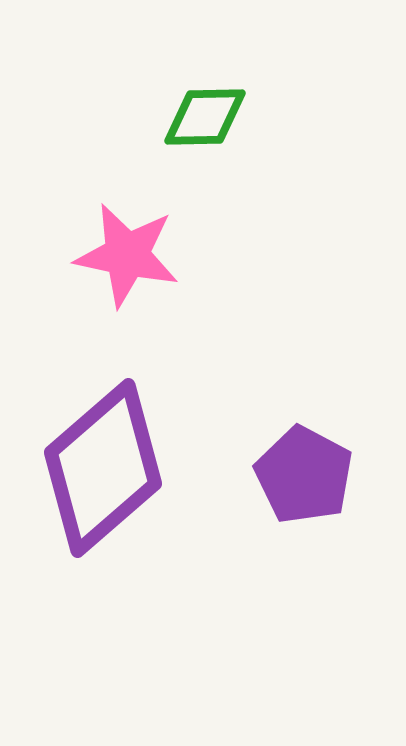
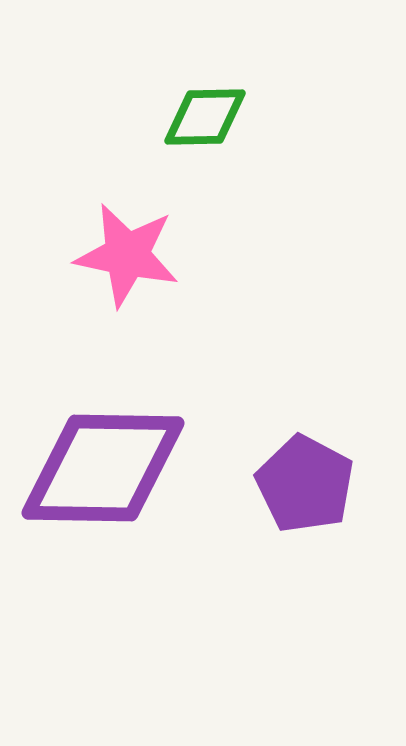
purple diamond: rotated 42 degrees clockwise
purple pentagon: moved 1 px right, 9 px down
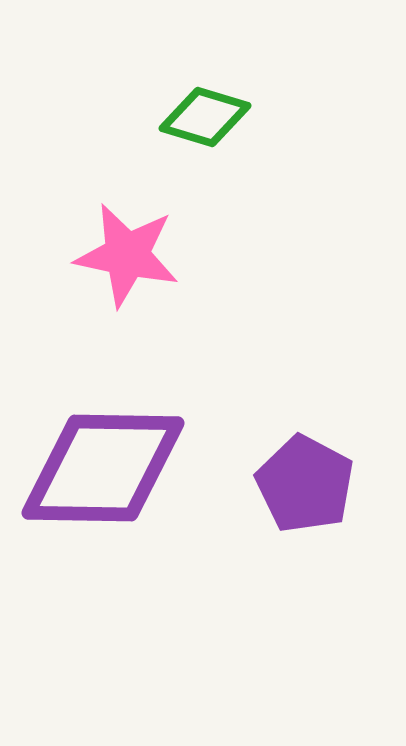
green diamond: rotated 18 degrees clockwise
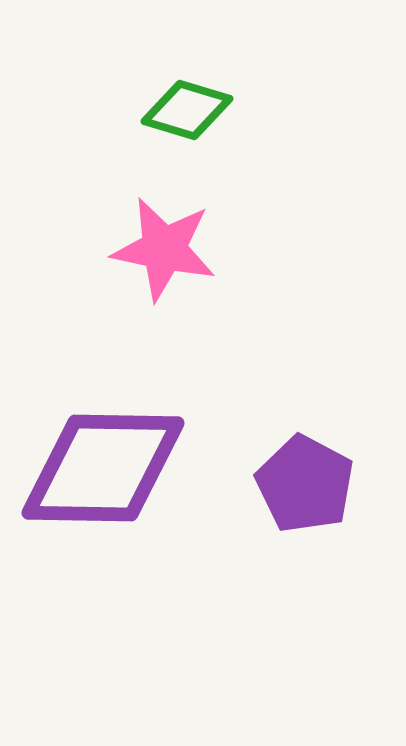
green diamond: moved 18 px left, 7 px up
pink star: moved 37 px right, 6 px up
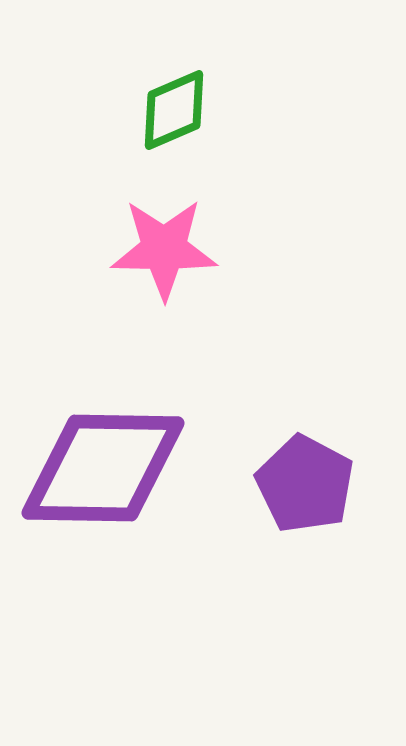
green diamond: moved 13 px left; rotated 40 degrees counterclockwise
pink star: rotated 11 degrees counterclockwise
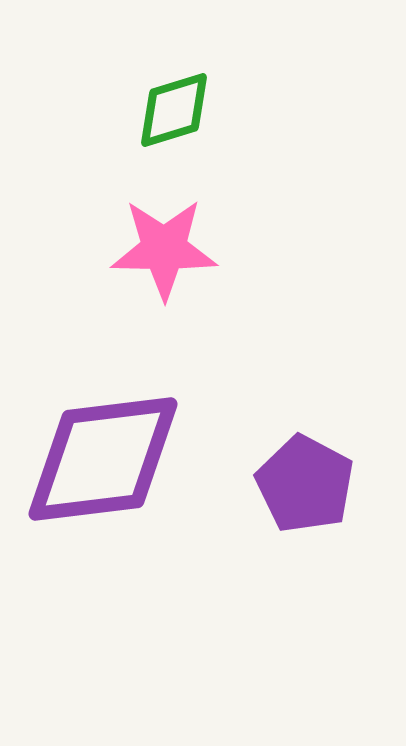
green diamond: rotated 6 degrees clockwise
purple diamond: moved 9 px up; rotated 8 degrees counterclockwise
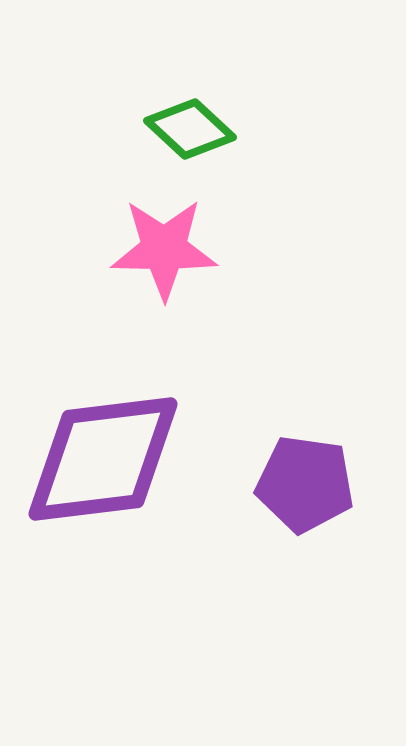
green diamond: moved 16 px right, 19 px down; rotated 60 degrees clockwise
purple pentagon: rotated 20 degrees counterclockwise
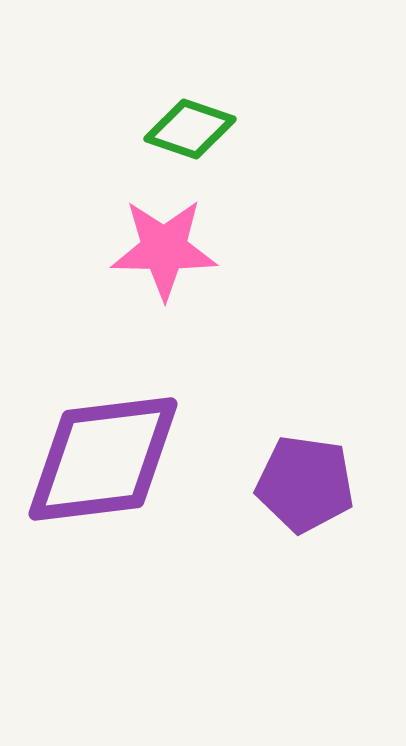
green diamond: rotated 24 degrees counterclockwise
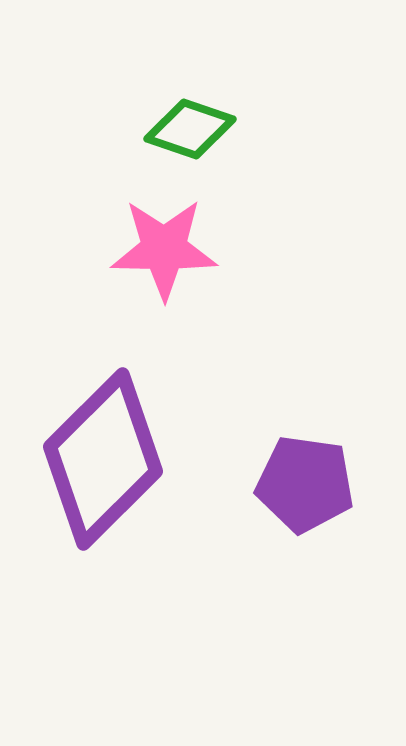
purple diamond: rotated 38 degrees counterclockwise
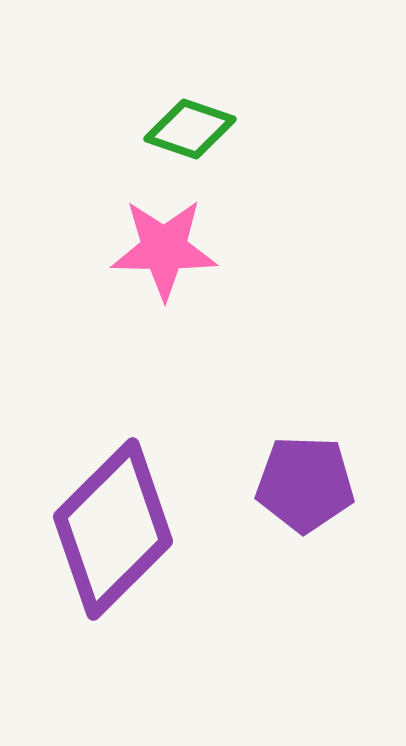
purple diamond: moved 10 px right, 70 px down
purple pentagon: rotated 6 degrees counterclockwise
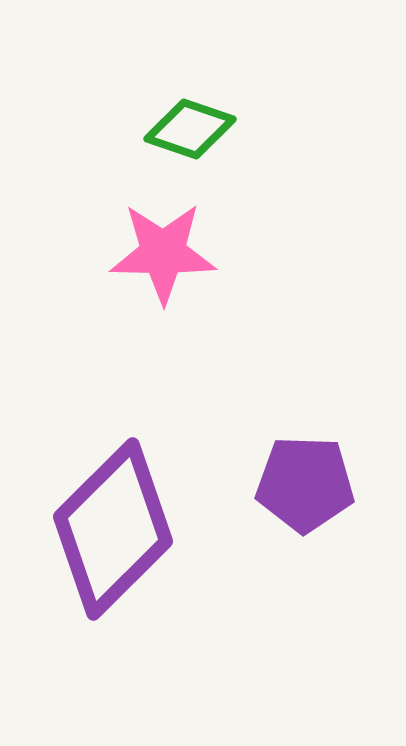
pink star: moved 1 px left, 4 px down
